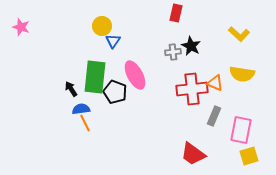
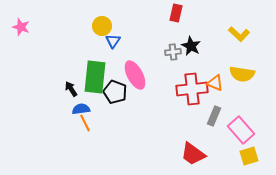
pink rectangle: rotated 52 degrees counterclockwise
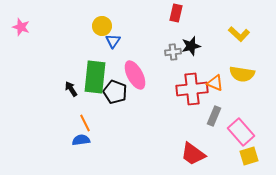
black star: rotated 30 degrees clockwise
blue semicircle: moved 31 px down
pink rectangle: moved 2 px down
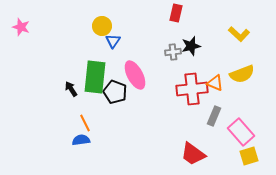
yellow semicircle: rotated 30 degrees counterclockwise
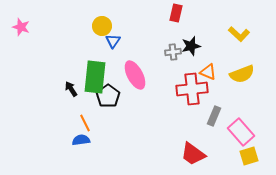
orange triangle: moved 7 px left, 11 px up
black pentagon: moved 7 px left, 4 px down; rotated 15 degrees clockwise
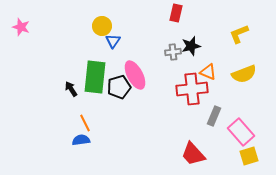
yellow L-shape: rotated 115 degrees clockwise
yellow semicircle: moved 2 px right
black pentagon: moved 11 px right, 9 px up; rotated 20 degrees clockwise
red trapezoid: rotated 12 degrees clockwise
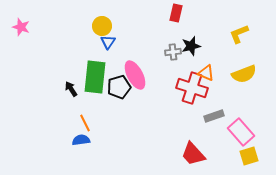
blue triangle: moved 5 px left, 1 px down
orange triangle: moved 2 px left, 1 px down
red cross: moved 1 px up; rotated 24 degrees clockwise
gray rectangle: rotated 48 degrees clockwise
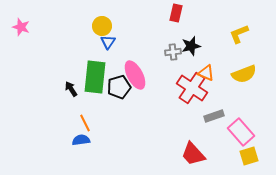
red cross: rotated 16 degrees clockwise
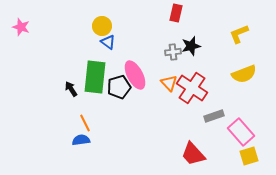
blue triangle: rotated 28 degrees counterclockwise
orange triangle: moved 37 px left, 10 px down; rotated 24 degrees clockwise
